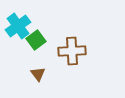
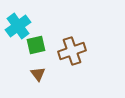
green square: moved 5 px down; rotated 24 degrees clockwise
brown cross: rotated 16 degrees counterclockwise
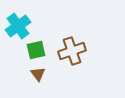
green square: moved 5 px down
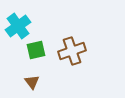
brown triangle: moved 6 px left, 8 px down
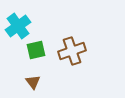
brown triangle: moved 1 px right
